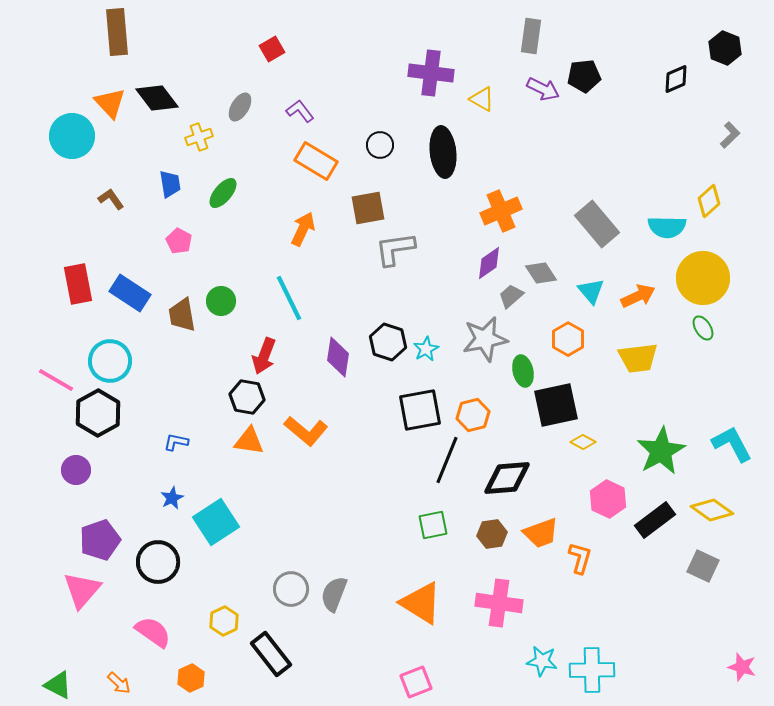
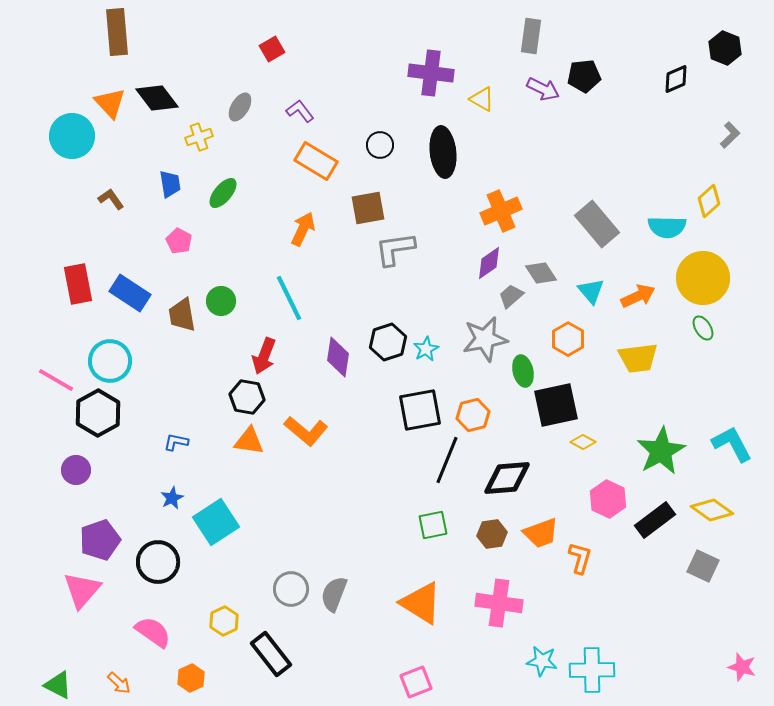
black hexagon at (388, 342): rotated 24 degrees clockwise
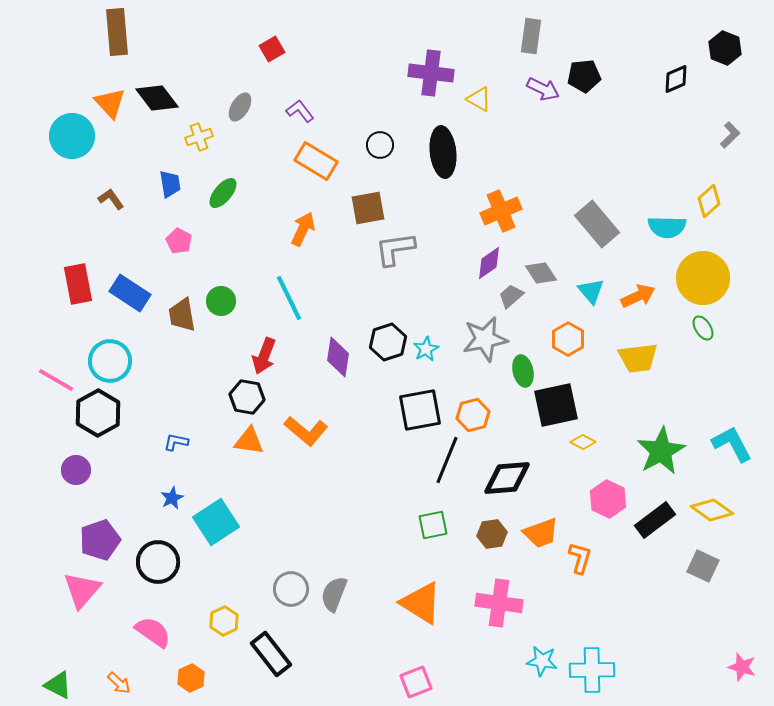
yellow triangle at (482, 99): moved 3 px left
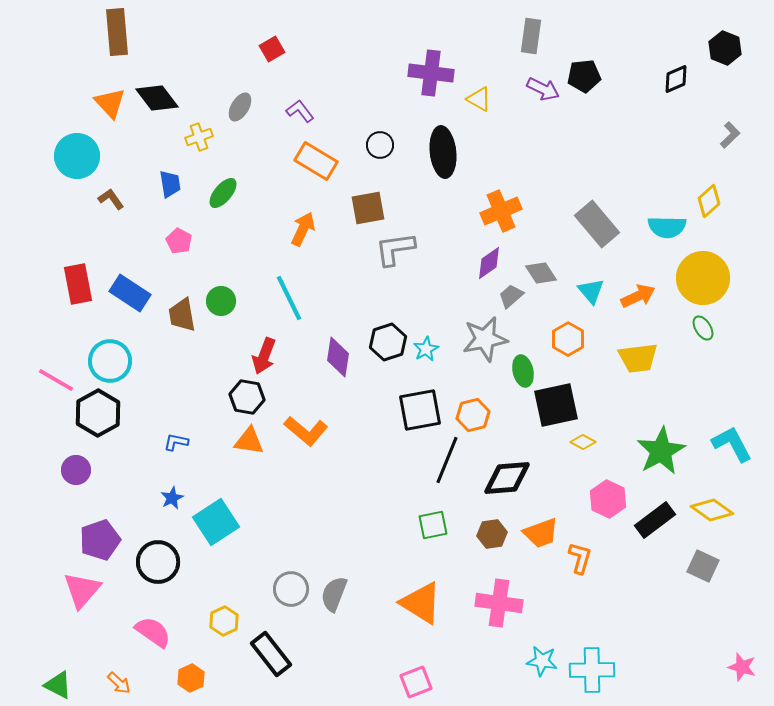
cyan circle at (72, 136): moved 5 px right, 20 px down
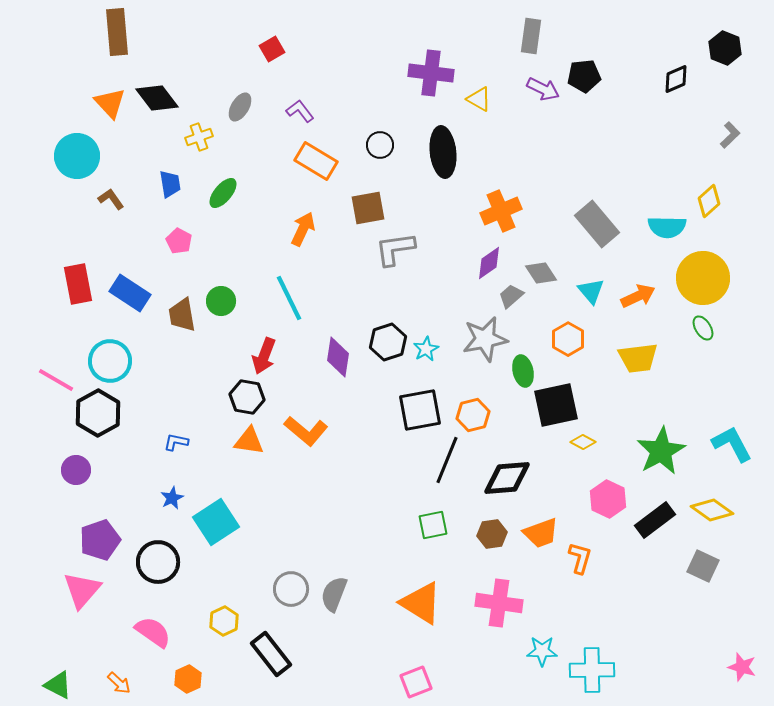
cyan star at (542, 661): moved 10 px up; rotated 8 degrees counterclockwise
orange hexagon at (191, 678): moved 3 px left, 1 px down
